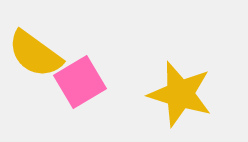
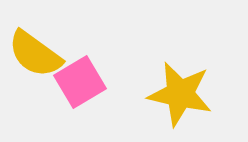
yellow star: rotated 4 degrees counterclockwise
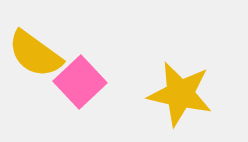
pink square: rotated 12 degrees counterclockwise
